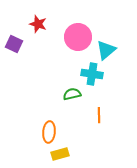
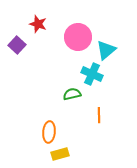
purple square: moved 3 px right, 1 px down; rotated 18 degrees clockwise
cyan cross: rotated 15 degrees clockwise
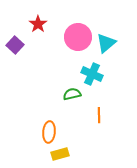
red star: rotated 18 degrees clockwise
purple square: moved 2 px left
cyan triangle: moved 7 px up
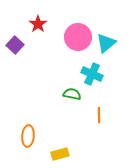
green semicircle: rotated 24 degrees clockwise
orange ellipse: moved 21 px left, 4 px down
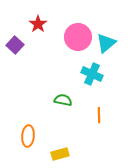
green semicircle: moved 9 px left, 6 px down
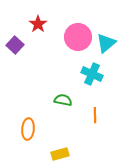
orange line: moved 4 px left
orange ellipse: moved 7 px up
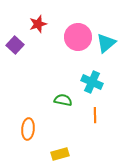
red star: rotated 18 degrees clockwise
cyan cross: moved 8 px down
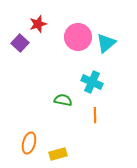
purple square: moved 5 px right, 2 px up
orange ellipse: moved 1 px right, 14 px down; rotated 10 degrees clockwise
yellow rectangle: moved 2 px left
